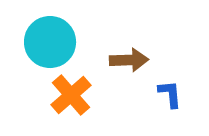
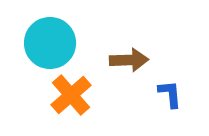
cyan circle: moved 1 px down
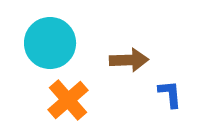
orange cross: moved 3 px left, 5 px down
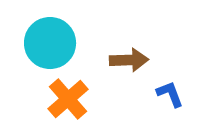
blue L-shape: rotated 16 degrees counterclockwise
orange cross: moved 1 px up
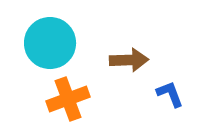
orange cross: rotated 21 degrees clockwise
